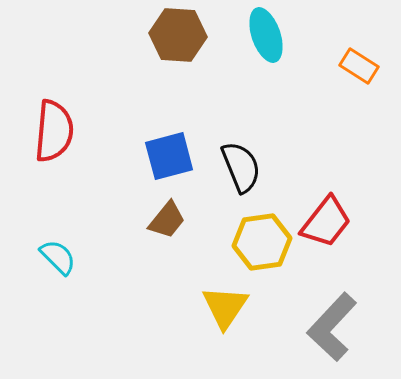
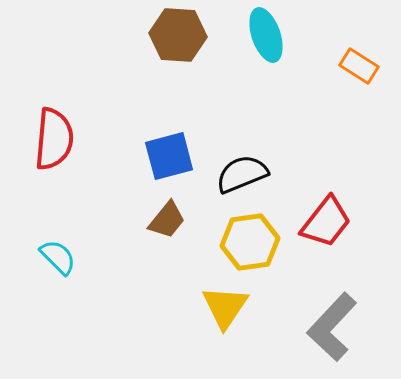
red semicircle: moved 8 px down
black semicircle: moved 1 px right, 7 px down; rotated 90 degrees counterclockwise
yellow hexagon: moved 12 px left
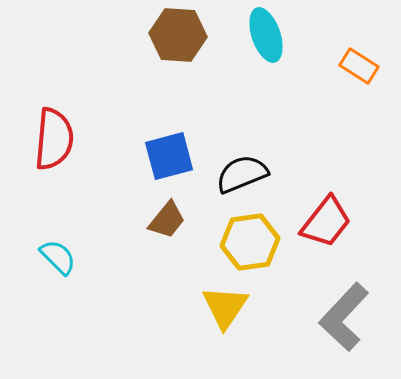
gray L-shape: moved 12 px right, 10 px up
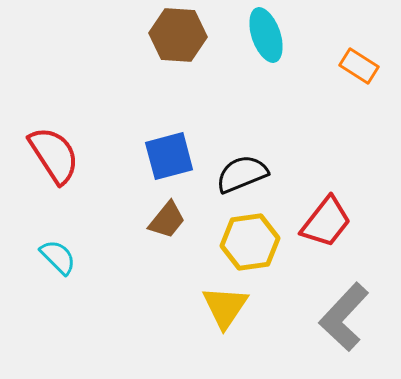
red semicircle: moved 16 px down; rotated 38 degrees counterclockwise
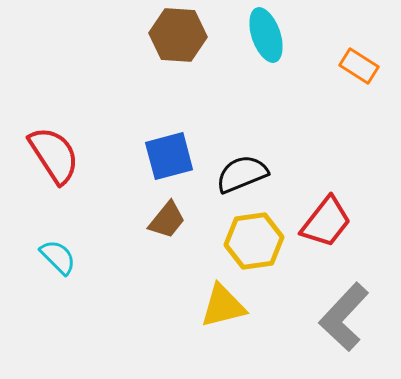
yellow hexagon: moved 4 px right, 1 px up
yellow triangle: moved 2 px left, 1 px up; rotated 42 degrees clockwise
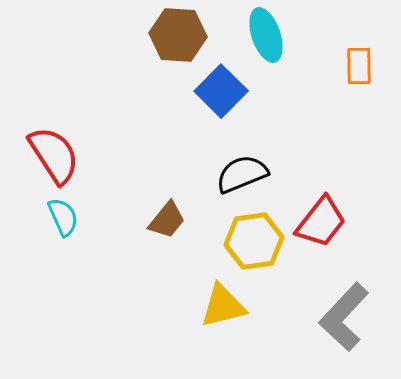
orange rectangle: rotated 57 degrees clockwise
blue square: moved 52 px right, 65 px up; rotated 30 degrees counterclockwise
red trapezoid: moved 5 px left
cyan semicircle: moved 5 px right, 40 px up; rotated 21 degrees clockwise
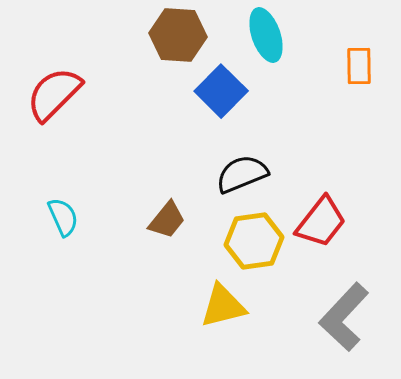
red semicircle: moved 61 px up; rotated 102 degrees counterclockwise
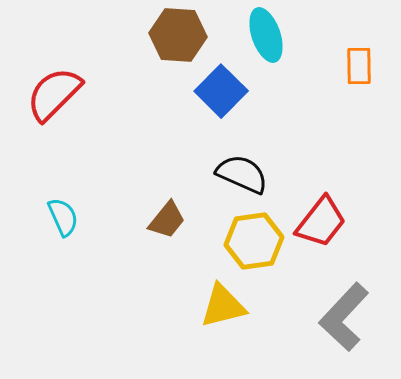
black semicircle: rotated 46 degrees clockwise
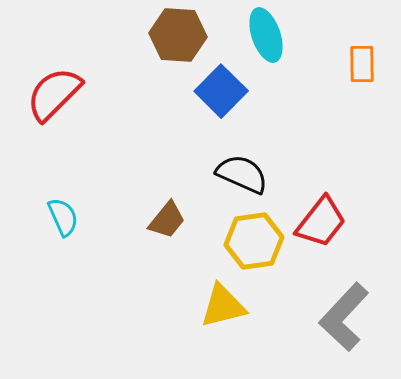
orange rectangle: moved 3 px right, 2 px up
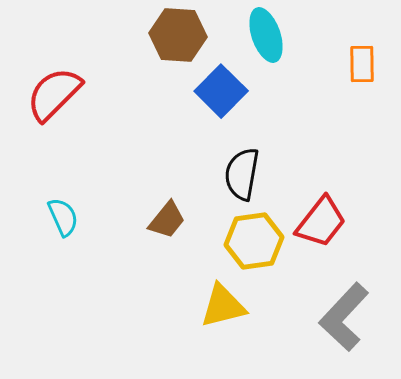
black semicircle: rotated 104 degrees counterclockwise
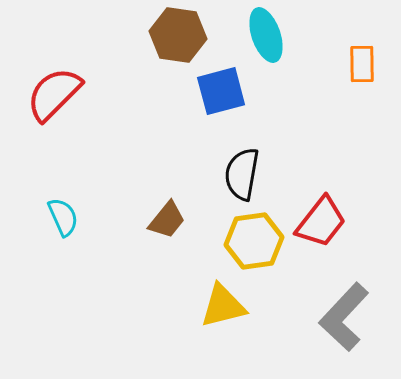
brown hexagon: rotated 4 degrees clockwise
blue square: rotated 30 degrees clockwise
